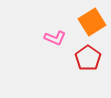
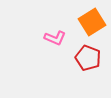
red pentagon: rotated 15 degrees counterclockwise
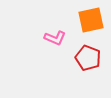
orange square: moved 1 px left, 2 px up; rotated 20 degrees clockwise
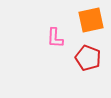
pink L-shape: rotated 70 degrees clockwise
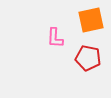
red pentagon: rotated 10 degrees counterclockwise
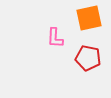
orange square: moved 2 px left, 2 px up
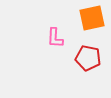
orange square: moved 3 px right
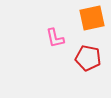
pink L-shape: rotated 15 degrees counterclockwise
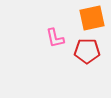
red pentagon: moved 1 px left, 7 px up; rotated 10 degrees counterclockwise
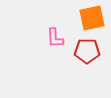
pink L-shape: rotated 10 degrees clockwise
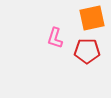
pink L-shape: rotated 20 degrees clockwise
